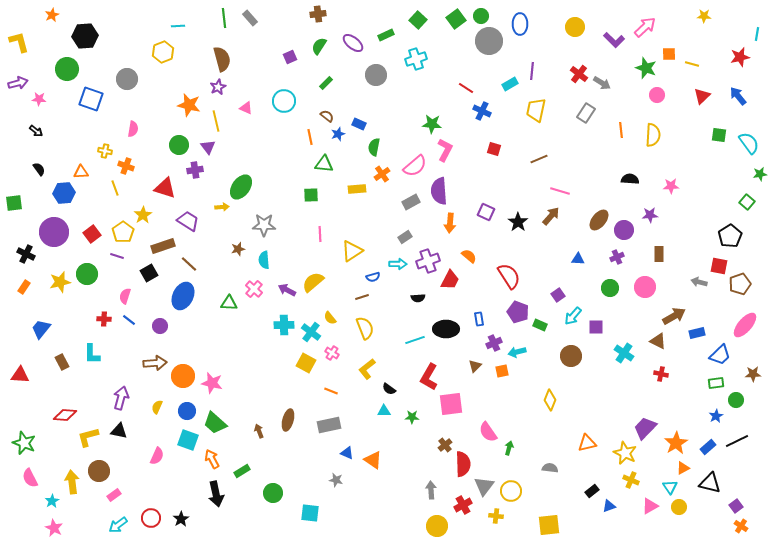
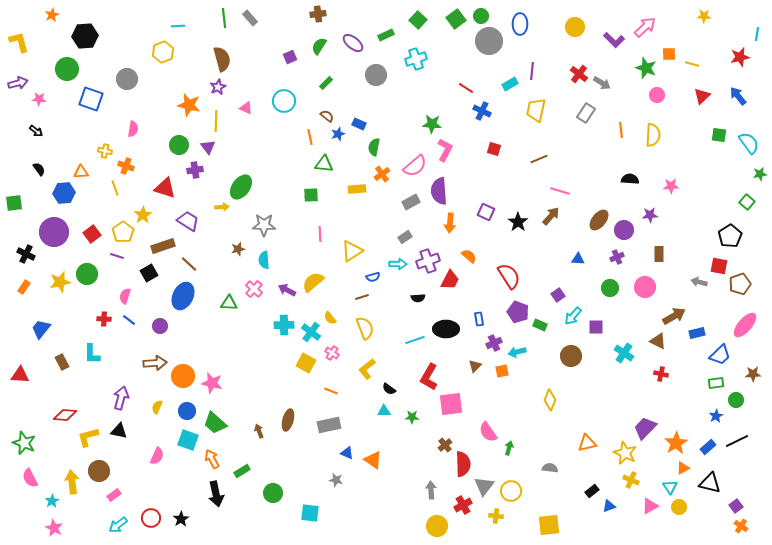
yellow line at (216, 121): rotated 15 degrees clockwise
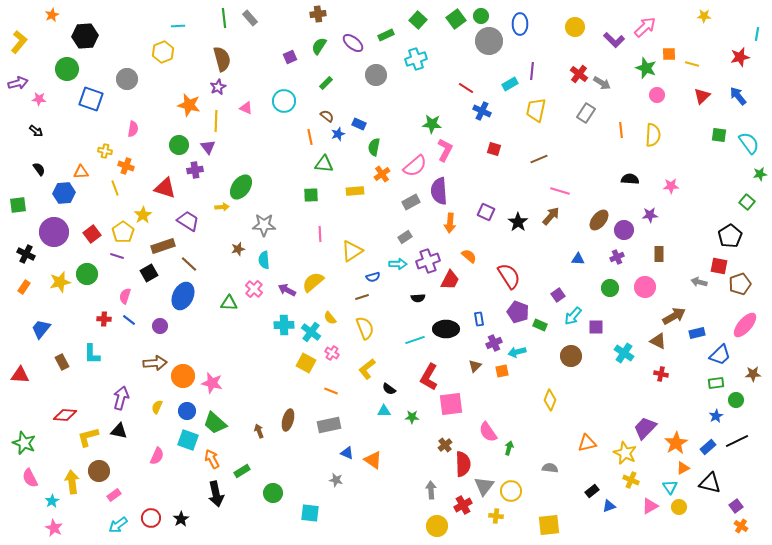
yellow L-shape at (19, 42): rotated 55 degrees clockwise
yellow rectangle at (357, 189): moved 2 px left, 2 px down
green square at (14, 203): moved 4 px right, 2 px down
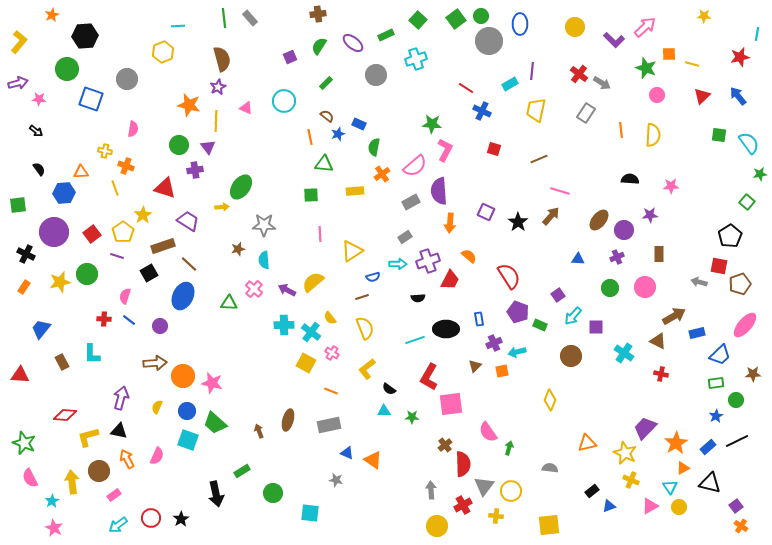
orange arrow at (212, 459): moved 85 px left
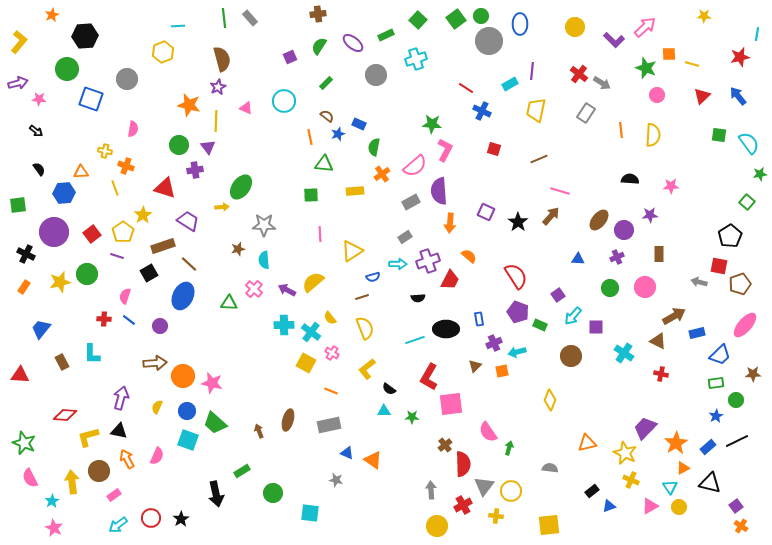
red semicircle at (509, 276): moved 7 px right
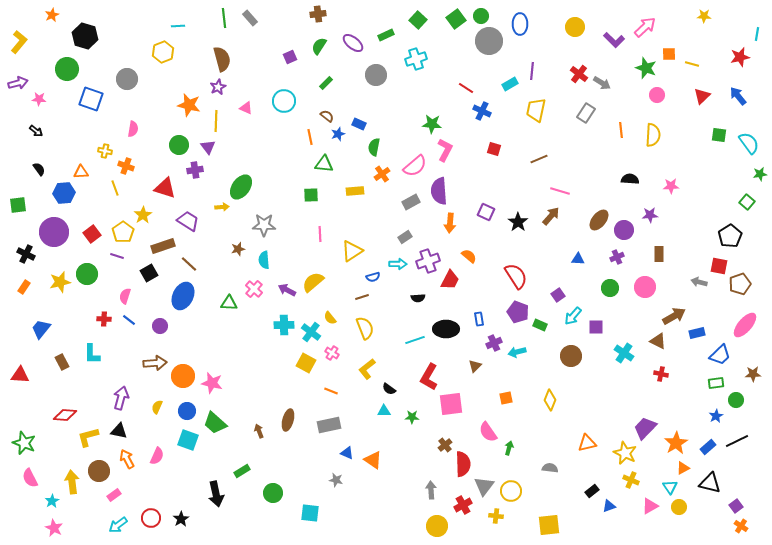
black hexagon at (85, 36): rotated 20 degrees clockwise
orange square at (502, 371): moved 4 px right, 27 px down
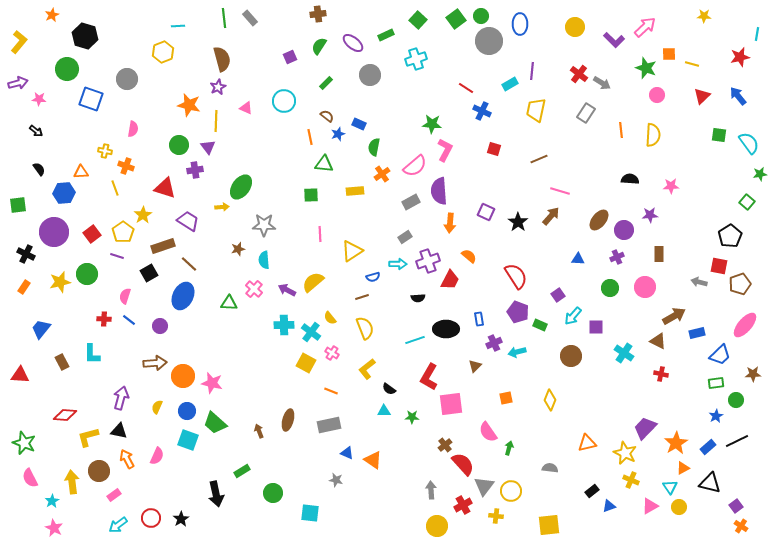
gray circle at (376, 75): moved 6 px left
red semicircle at (463, 464): rotated 40 degrees counterclockwise
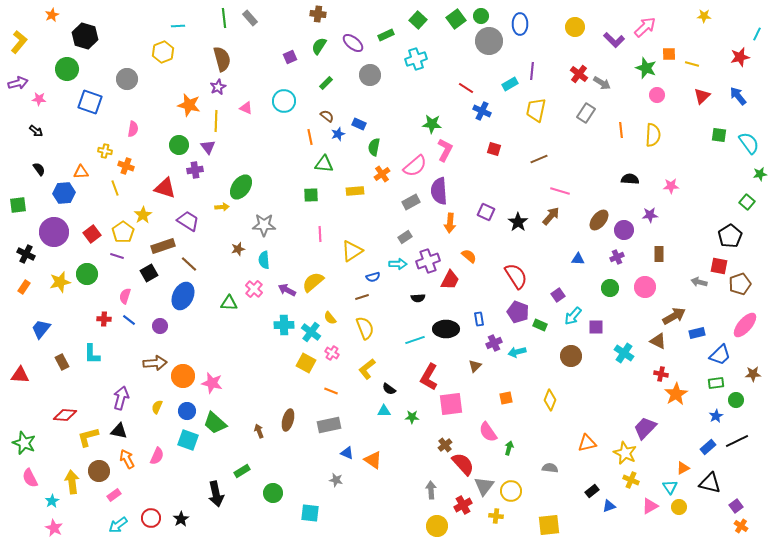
brown cross at (318, 14): rotated 14 degrees clockwise
cyan line at (757, 34): rotated 16 degrees clockwise
blue square at (91, 99): moved 1 px left, 3 px down
orange star at (676, 443): moved 49 px up
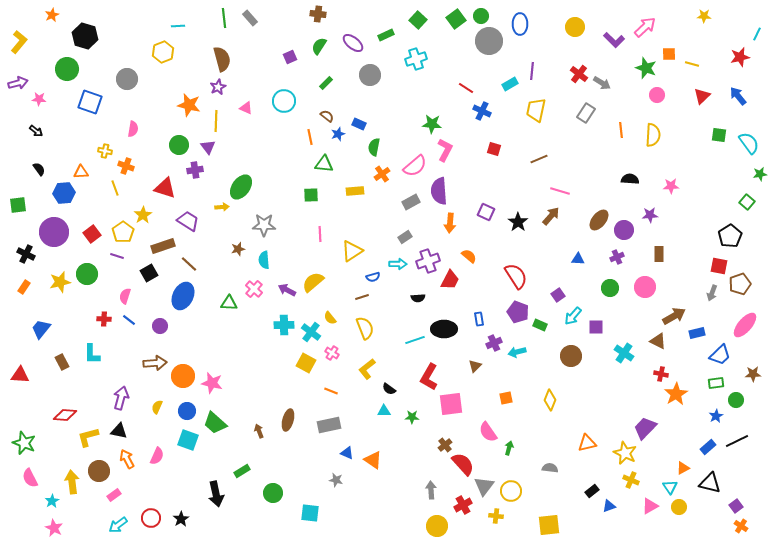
gray arrow at (699, 282): moved 13 px right, 11 px down; rotated 84 degrees counterclockwise
black ellipse at (446, 329): moved 2 px left
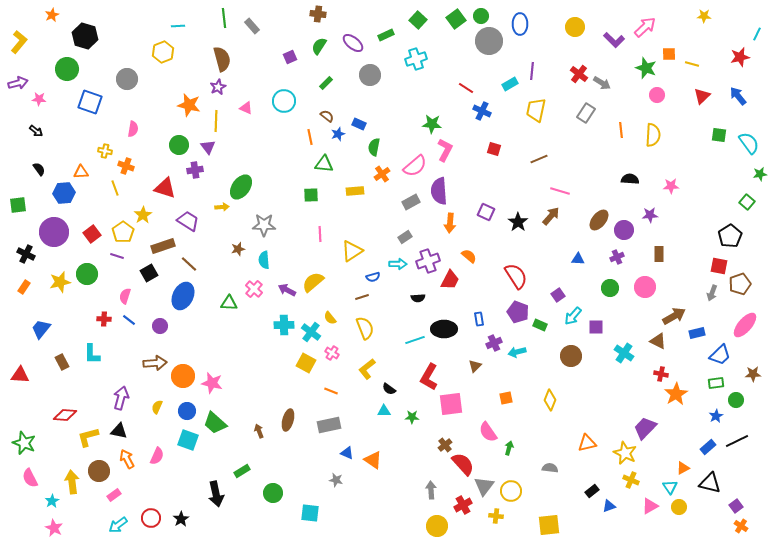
gray rectangle at (250, 18): moved 2 px right, 8 px down
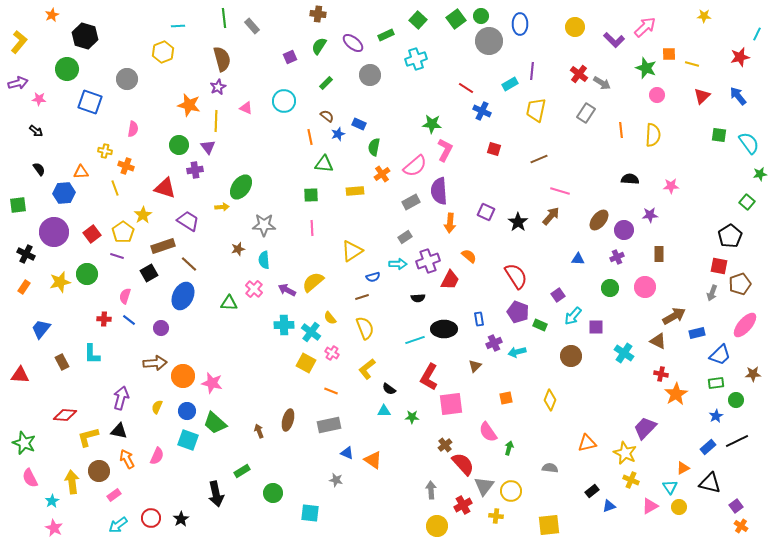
pink line at (320, 234): moved 8 px left, 6 px up
purple circle at (160, 326): moved 1 px right, 2 px down
